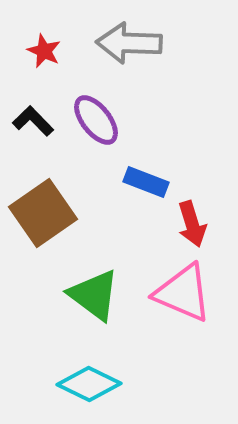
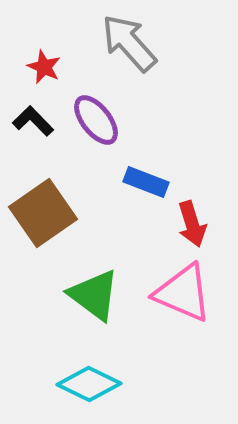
gray arrow: rotated 46 degrees clockwise
red star: moved 16 px down
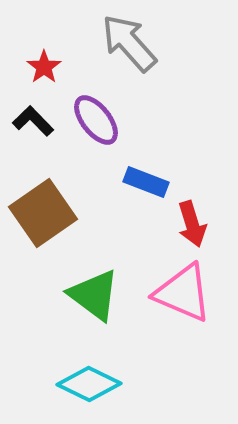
red star: rotated 12 degrees clockwise
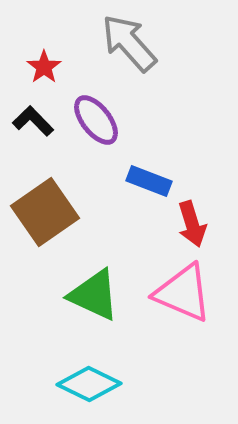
blue rectangle: moved 3 px right, 1 px up
brown square: moved 2 px right, 1 px up
green triangle: rotated 12 degrees counterclockwise
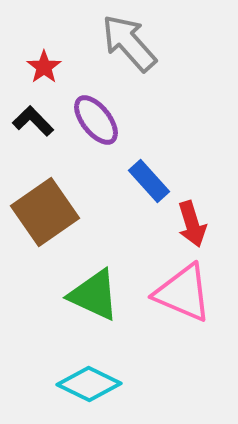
blue rectangle: rotated 27 degrees clockwise
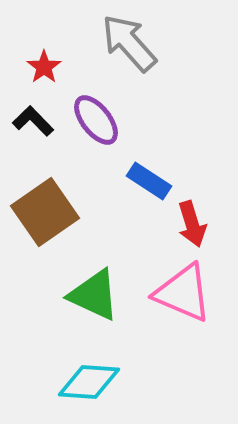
blue rectangle: rotated 15 degrees counterclockwise
cyan diamond: moved 2 px up; rotated 22 degrees counterclockwise
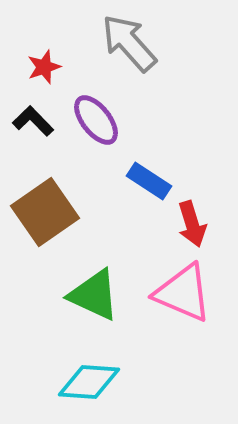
red star: rotated 16 degrees clockwise
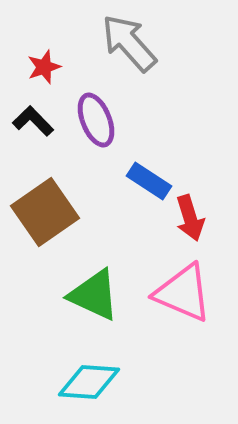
purple ellipse: rotated 16 degrees clockwise
red arrow: moved 2 px left, 6 px up
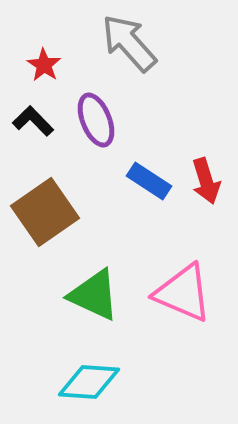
red star: moved 2 px up; rotated 20 degrees counterclockwise
red arrow: moved 16 px right, 37 px up
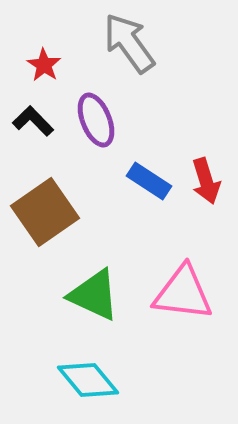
gray arrow: rotated 6 degrees clockwise
pink triangle: rotated 16 degrees counterclockwise
cyan diamond: moved 1 px left, 2 px up; rotated 46 degrees clockwise
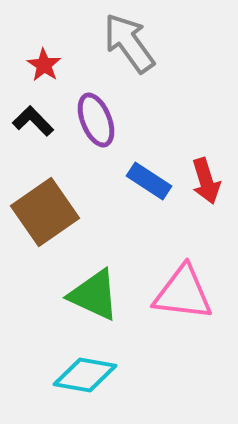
cyan diamond: moved 3 px left, 5 px up; rotated 40 degrees counterclockwise
